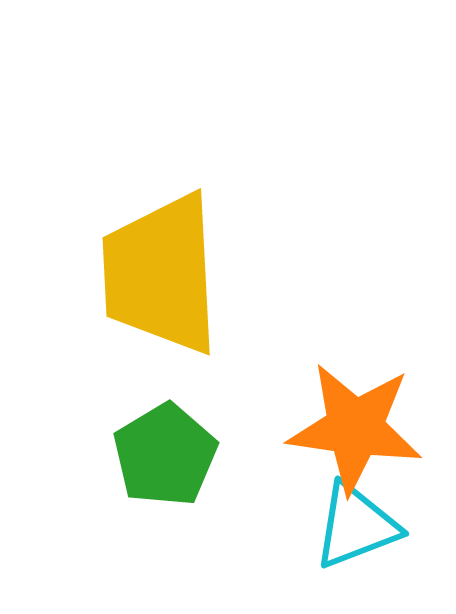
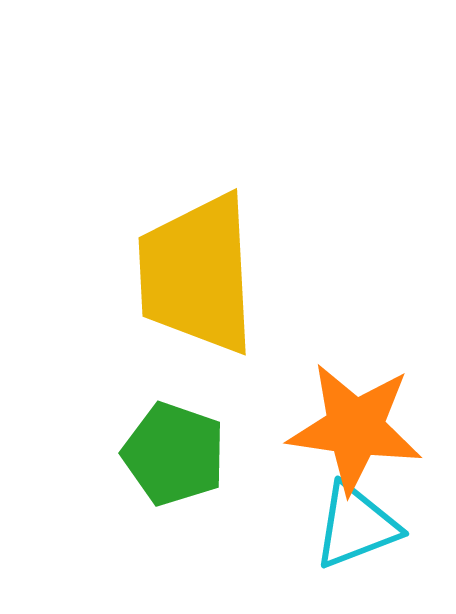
yellow trapezoid: moved 36 px right
green pentagon: moved 9 px right, 1 px up; rotated 22 degrees counterclockwise
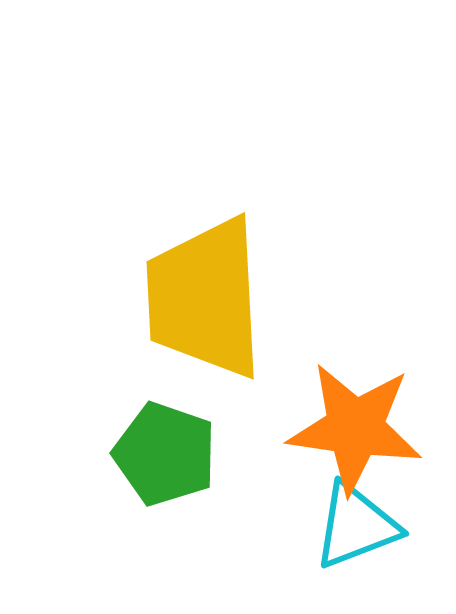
yellow trapezoid: moved 8 px right, 24 px down
green pentagon: moved 9 px left
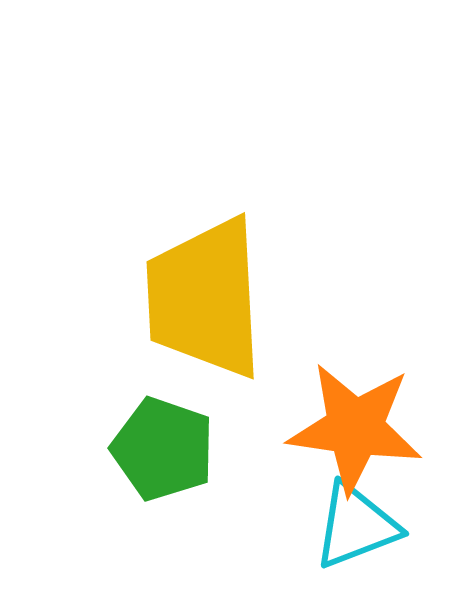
green pentagon: moved 2 px left, 5 px up
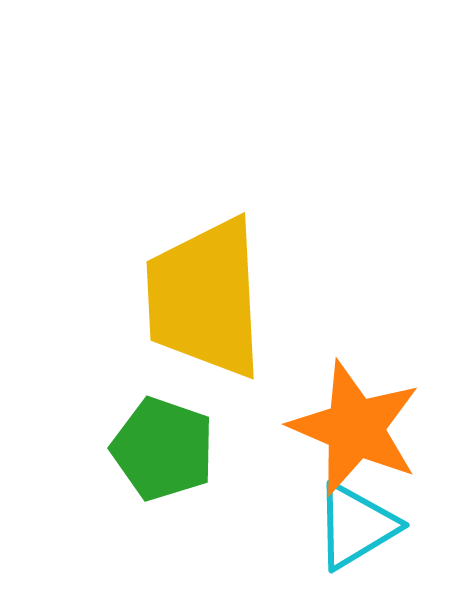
orange star: rotated 15 degrees clockwise
cyan triangle: rotated 10 degrees counterclockwise
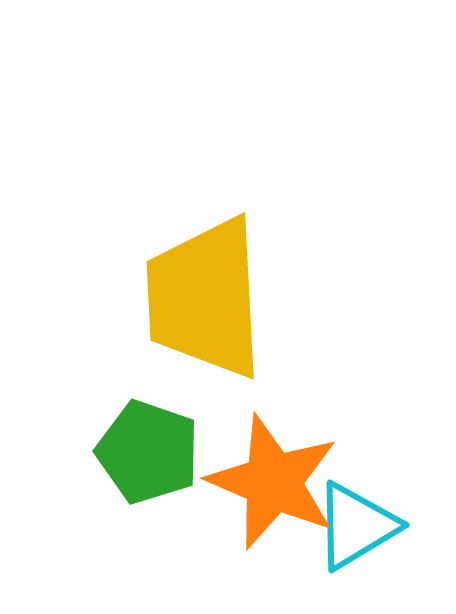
orange star: moved 82 px left, 54 px down
green pentagon: moved 15 px left, 3 px down
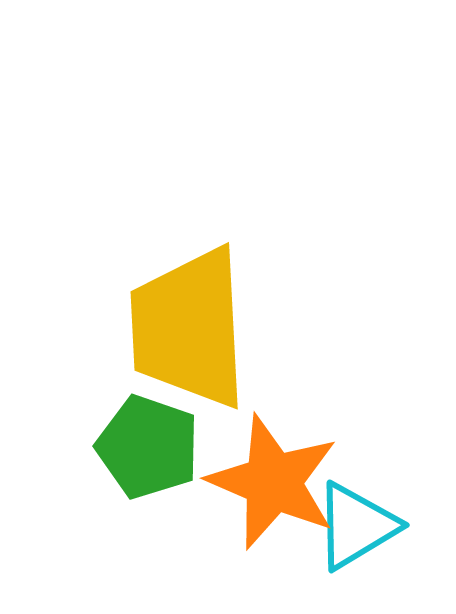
yellow trapezoid: moved 16 px left, 30 px down
green pentagon: moved 5 px up
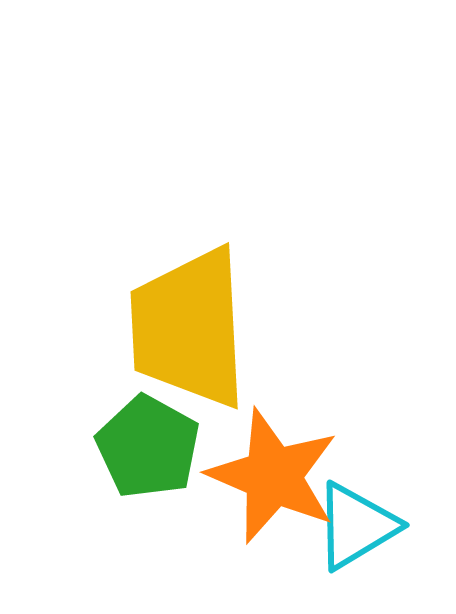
green pentagon: rotated 10 degrees clockwise
orange star: moved 6 px up
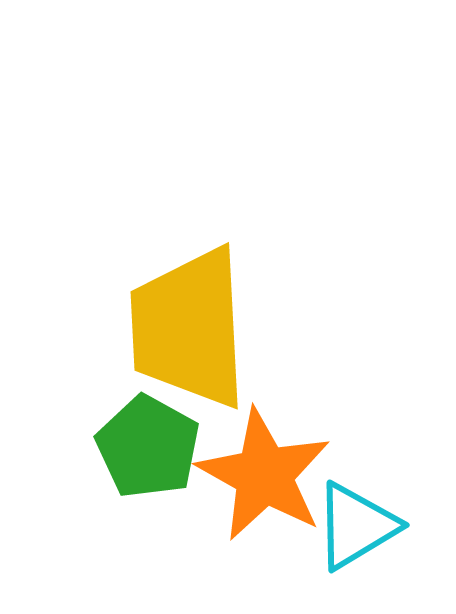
orange star: moved 9 px left, 1 px up; rotated 6 degrees clockwise
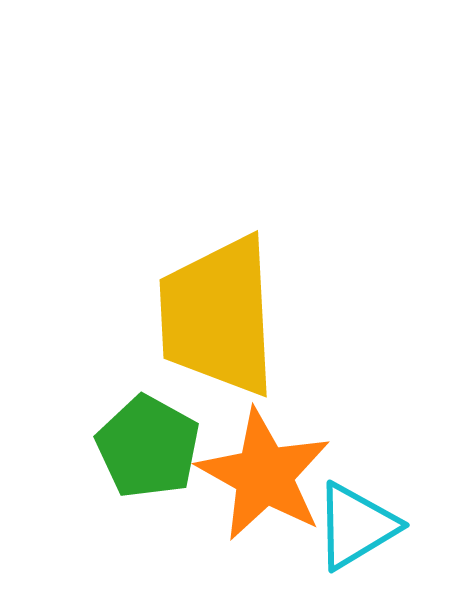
yellow trapezoid: moved 29 px right, 12 px up
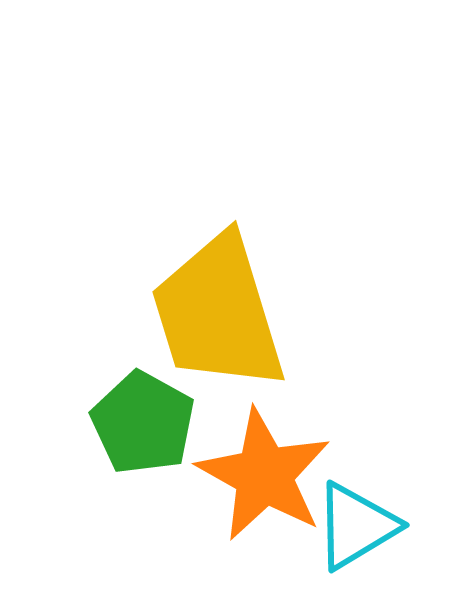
yellow trapezoid: moved 3 px up; rotated 14 degrees counterclockwise
green pentagon: moved 5 px left, 24 px up
